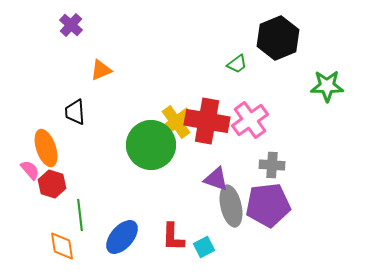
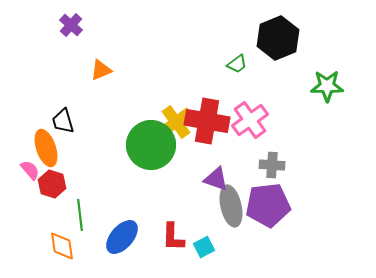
black trapezoid: moved 12 px left, 9 px down; rotated 12 degrees counterclockwise
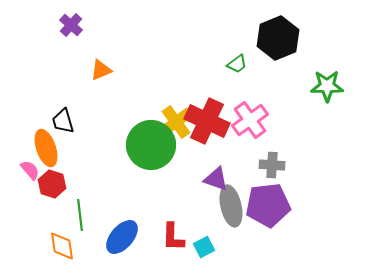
red cross: rotated 15 degrees clockwise
